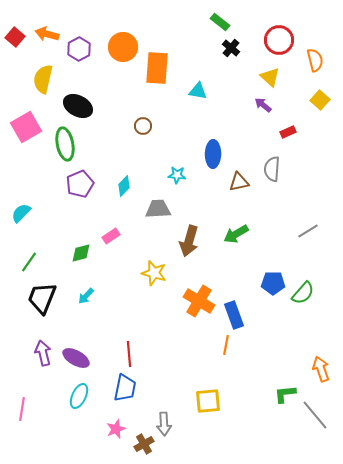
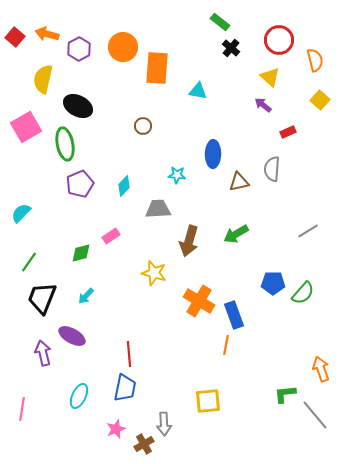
purple ellipse at (76, 358): moved 4 px left, 22 px up
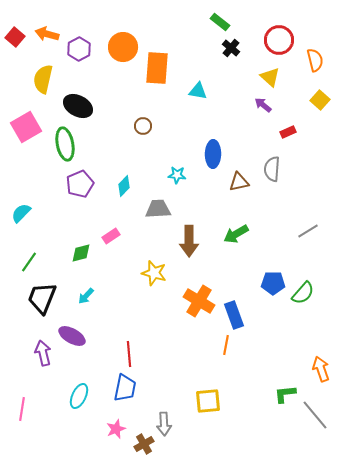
brown arrow at (189, 241): rotated 16 degrees counterclockwise
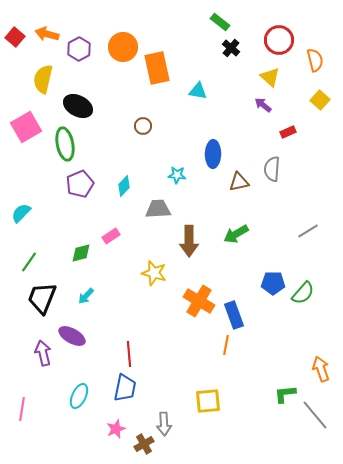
orange rectangle at (157, 68): rotated 16 degrees counterclockwise
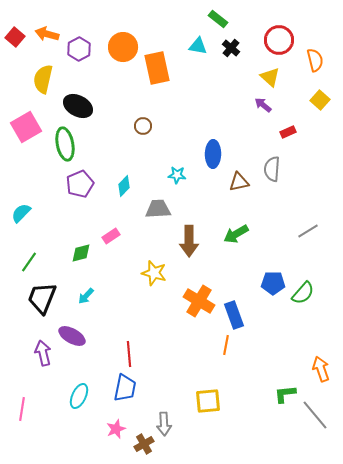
green rectangle at (220, 22): moved 2 px left, 3 px up
cyan triangle at (198, 91): moved 45 px up
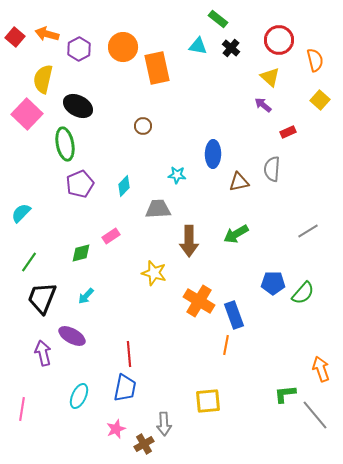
pink square at (26, 127): moved 1 px right, 13 px up; rotated 16 degrees counterclockwise
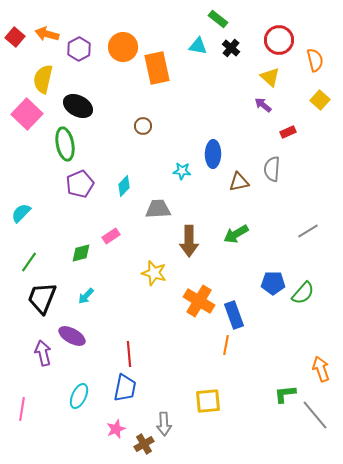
cyan star at (177, 175): moved 5 px right, 4 px up
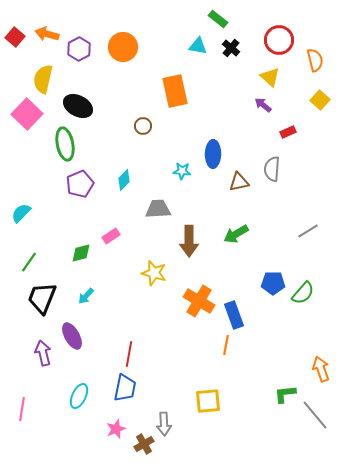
orange rectangle at (157, 68): moved 18 px right, 23 px down
cyan diamond at (124, 186): moved 6 px up
purple ellipse at (72, 336): rotated 32 degrees clockwise
red line at (129, 354): rotated 15 degrees clockwise
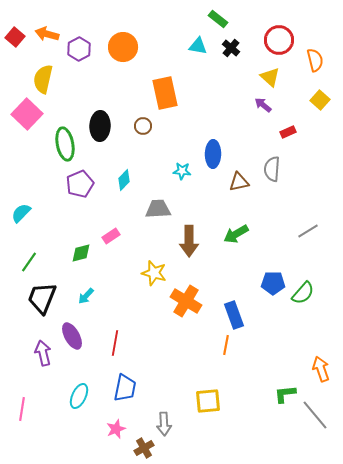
orange rectangle at (175, 91): moved 10 px left, 2 px down
black ellipse at (78, 106): moved 22 px right, 20 px down; rotated 64 degrees clockwise
orange cross at (199, 301): moved 13 px left
red line at (129, 354): moved 14 px left, 11 px up
brown cross at (144, 444): moved 4 px down
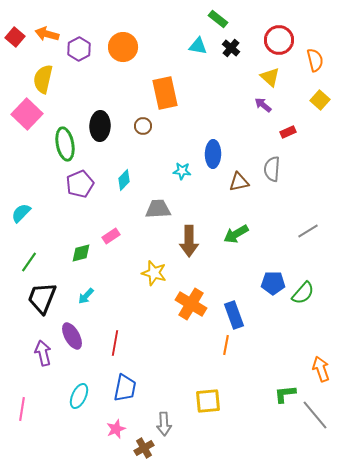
orange cross at (186, 301): moved 5 px right, 3 px down
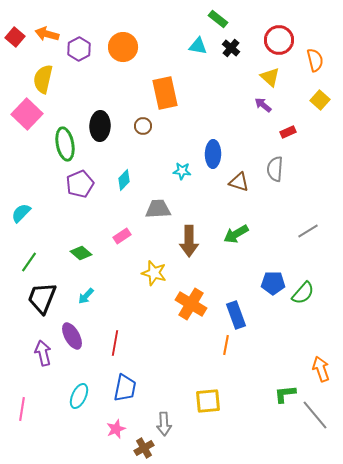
gray semicircle at (272, 169): moved 3 px right
brown triangle at (239, 182): rotated 30 degrees clockwise
pink rectangle at (111, 236): moved 11 px right
green diamond at (81, 253): rotated 55 degrees clockwise
blue rectangle at (234, 315): moved 2 px right
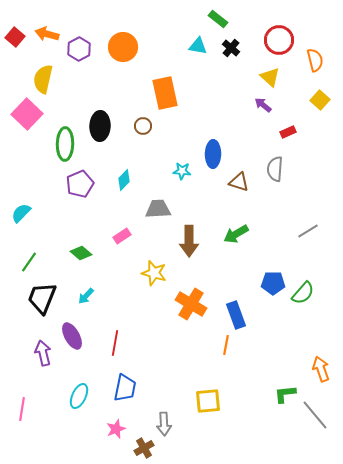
green ellipse at (65, 144): rotated 12 degrees clockwise
